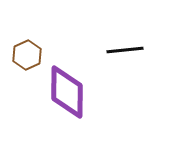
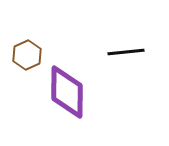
black line: moved 1 px right, 2 px down
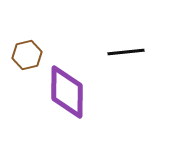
brown hexagon: rotated 12 degrees clockwise
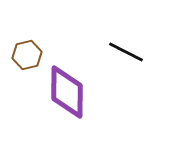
black line: rotated 33 degrees clockwise
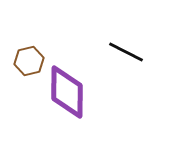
brown hexagon: moved 2 px right, 6 px down
